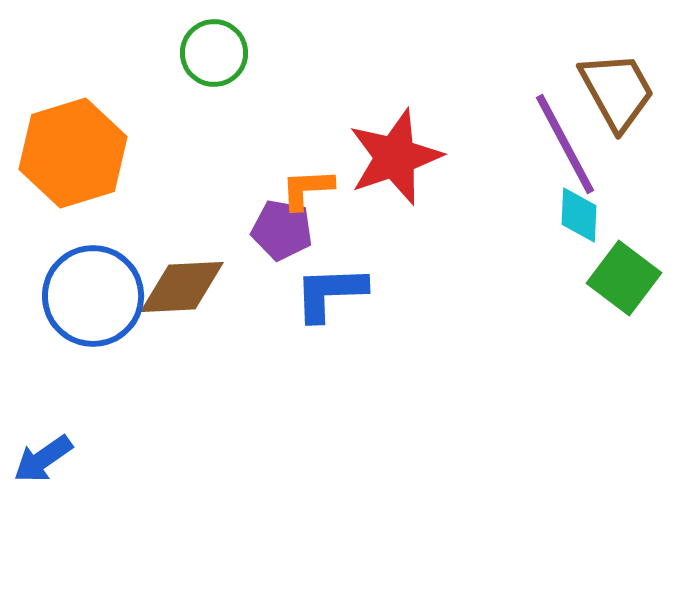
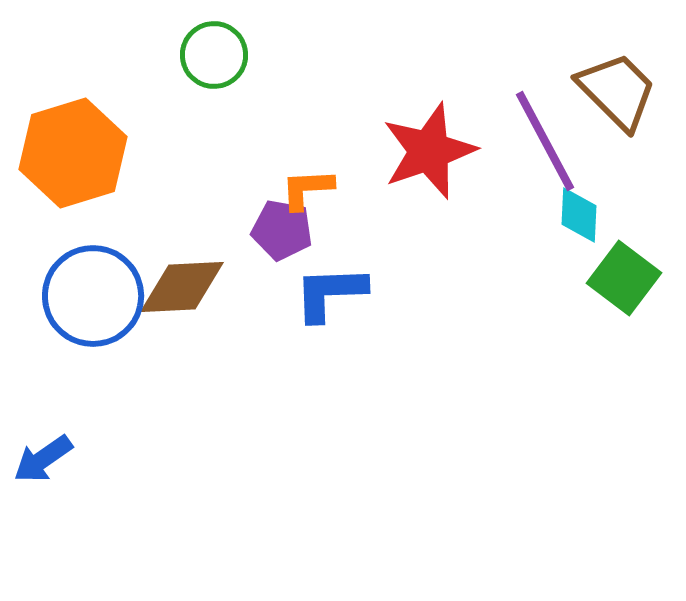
green circle: moved 2 px down
brown trapezoid: rotated 16 degrees counterclockwise
purple line: moved 20 px left, 3 px up
red star: moved 34 px right, 6 px up
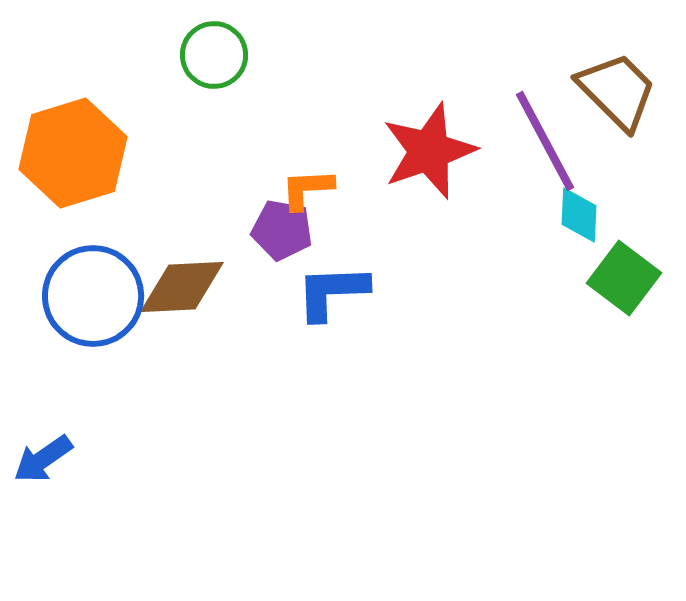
blue L-shape: moved 2 px right, 1 px up
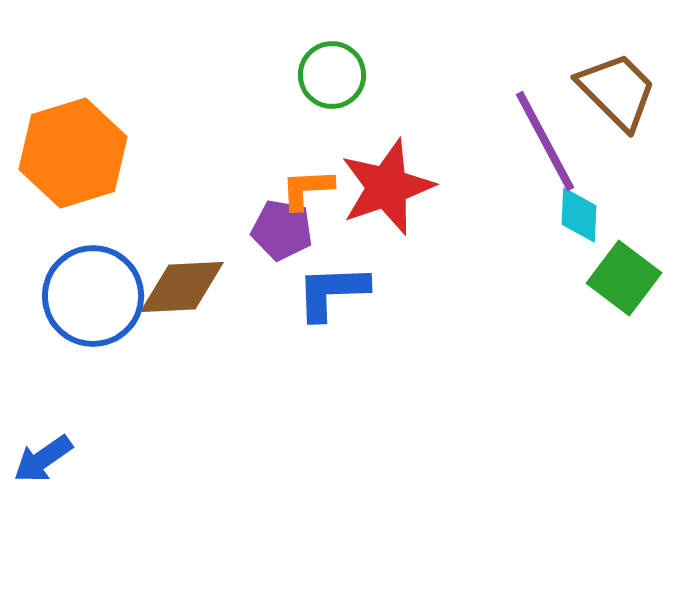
green circle: moved 118 px right, 20 px down
red star: moved 42 px left, 36 px down
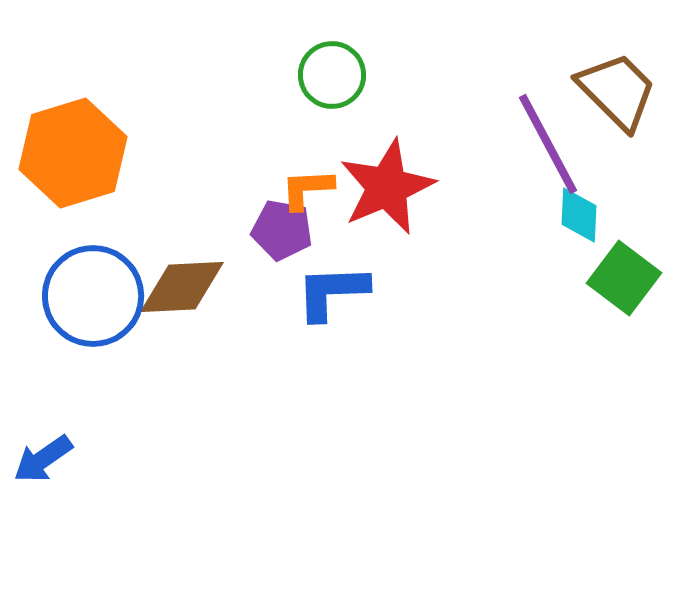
purple line: moved 3 px right, 3 px down
red star: rotated 4 degrees counterclockwise
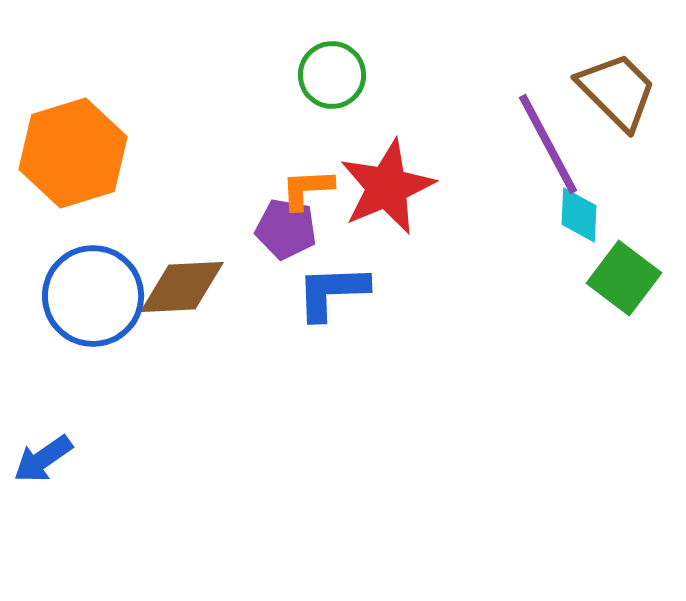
purple pentagon: moved 4 px right, 1 px up
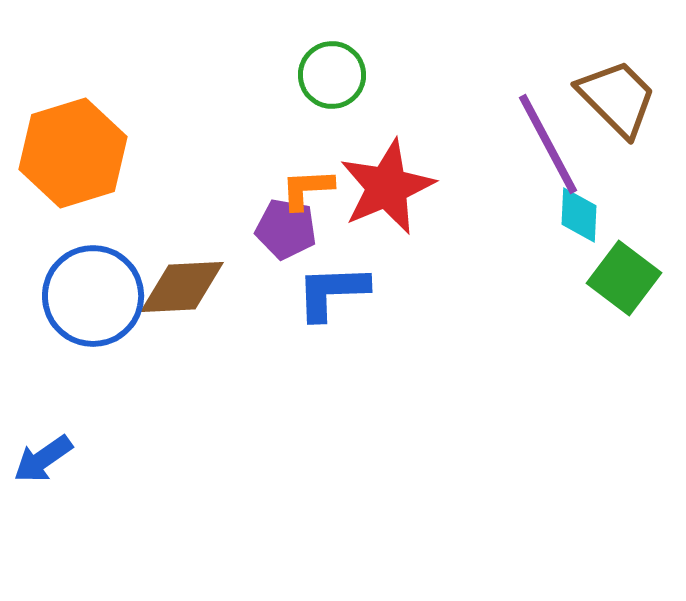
brown trapezoid: moved 7 px down
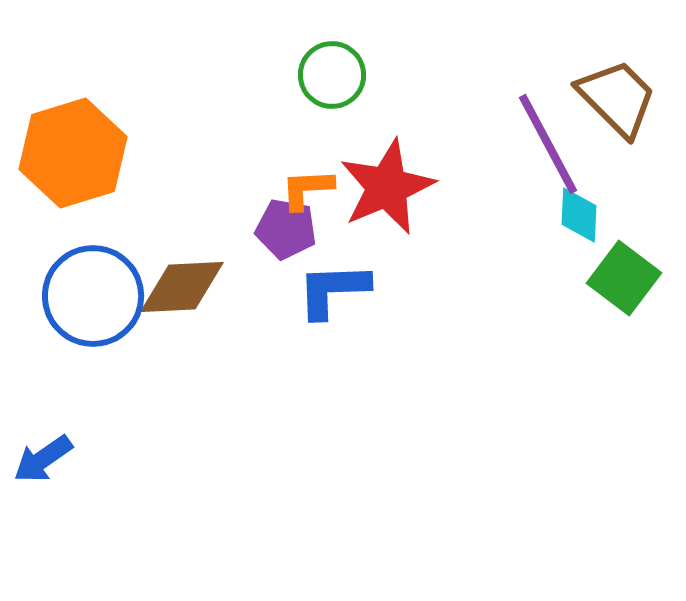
blue L-shape: moved 1 px right, 2 px up
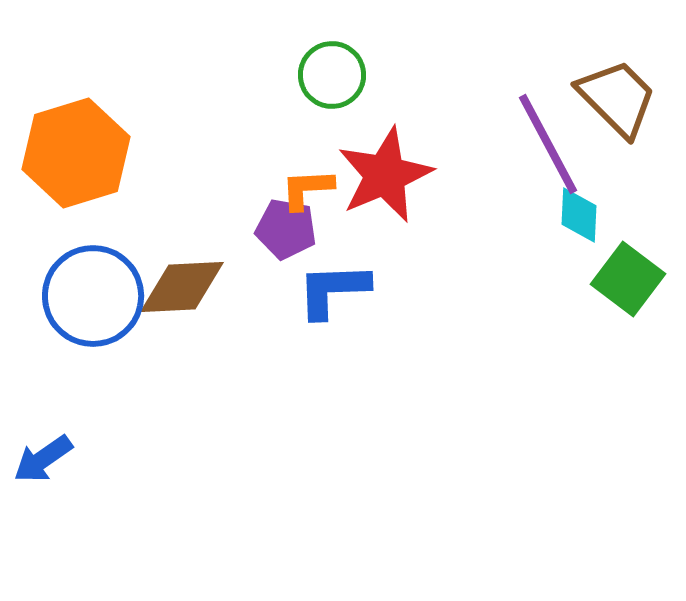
orange hexagon: moved 3 px right
red star: moved 2 px left, 12 px up
green square: moved 4 px right, 1 px down
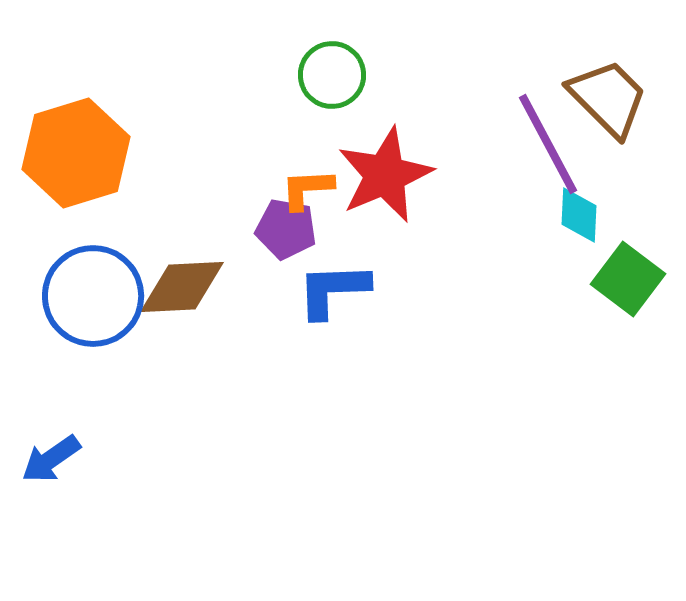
brown trapezoid: moved 9 px left
blue arrow: moved 8 px right
